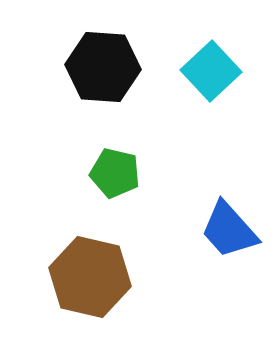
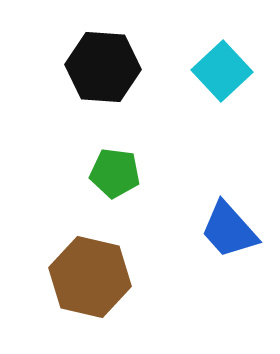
cyan square: moved 11 px right
green pentagon: rotated 6 degrees counterclockwise
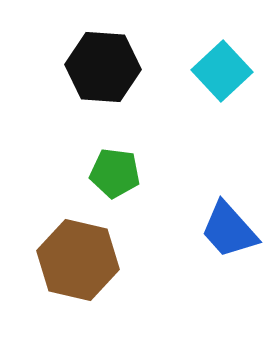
brown hexagon: moved 12 px left, 17 px up
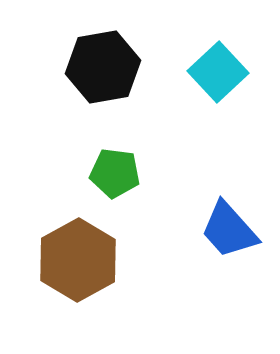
black hexagon: rotated 14 degrees counterclockwise
cyan square: moved 4 px left, 1 px down
brown hexagon: rotated 18 degrees clockwise
